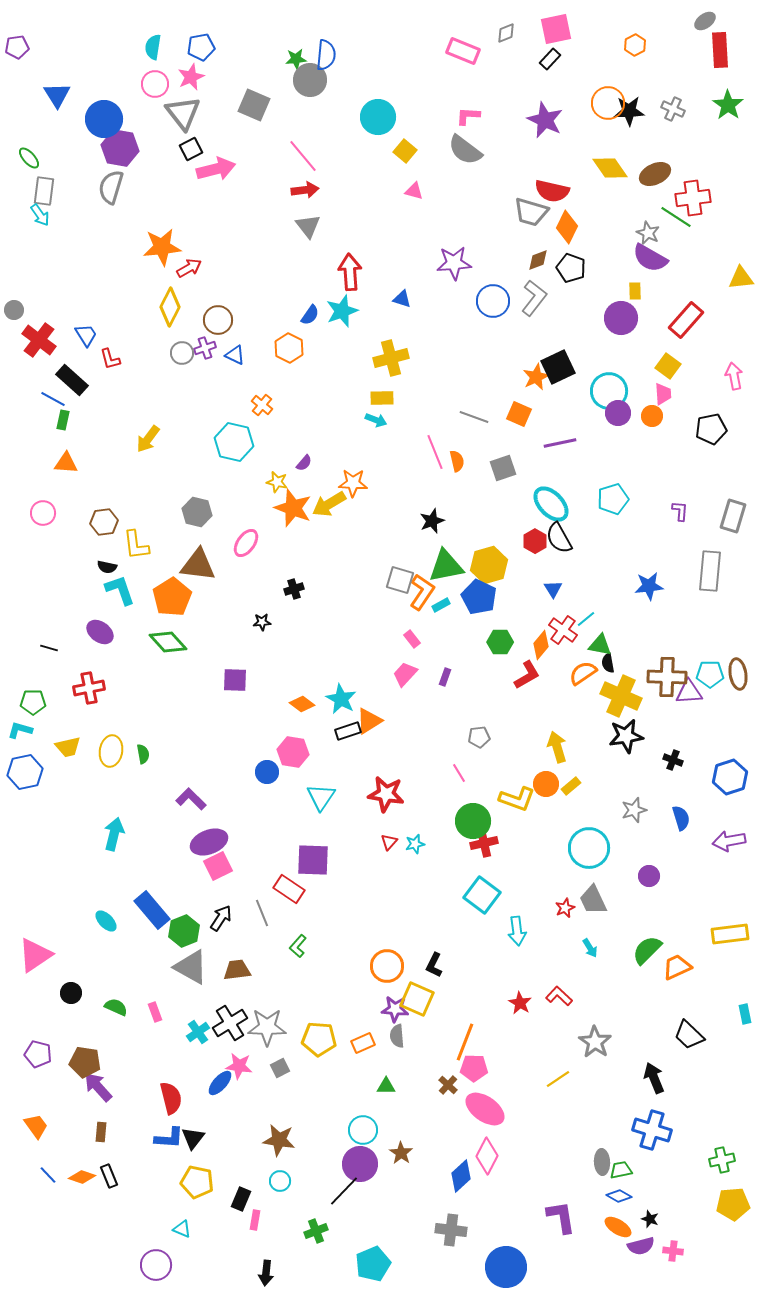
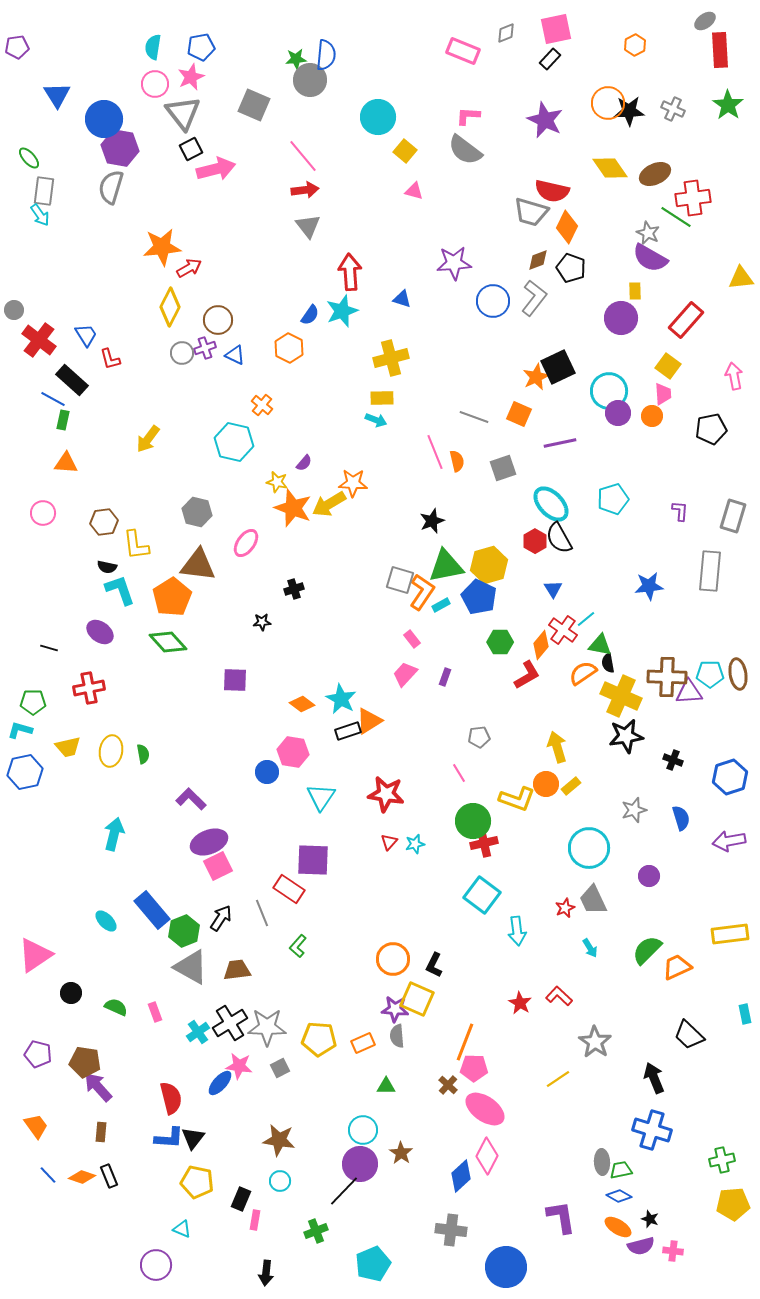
orange circle at (387, 966): moved 6 px right, 7 px up
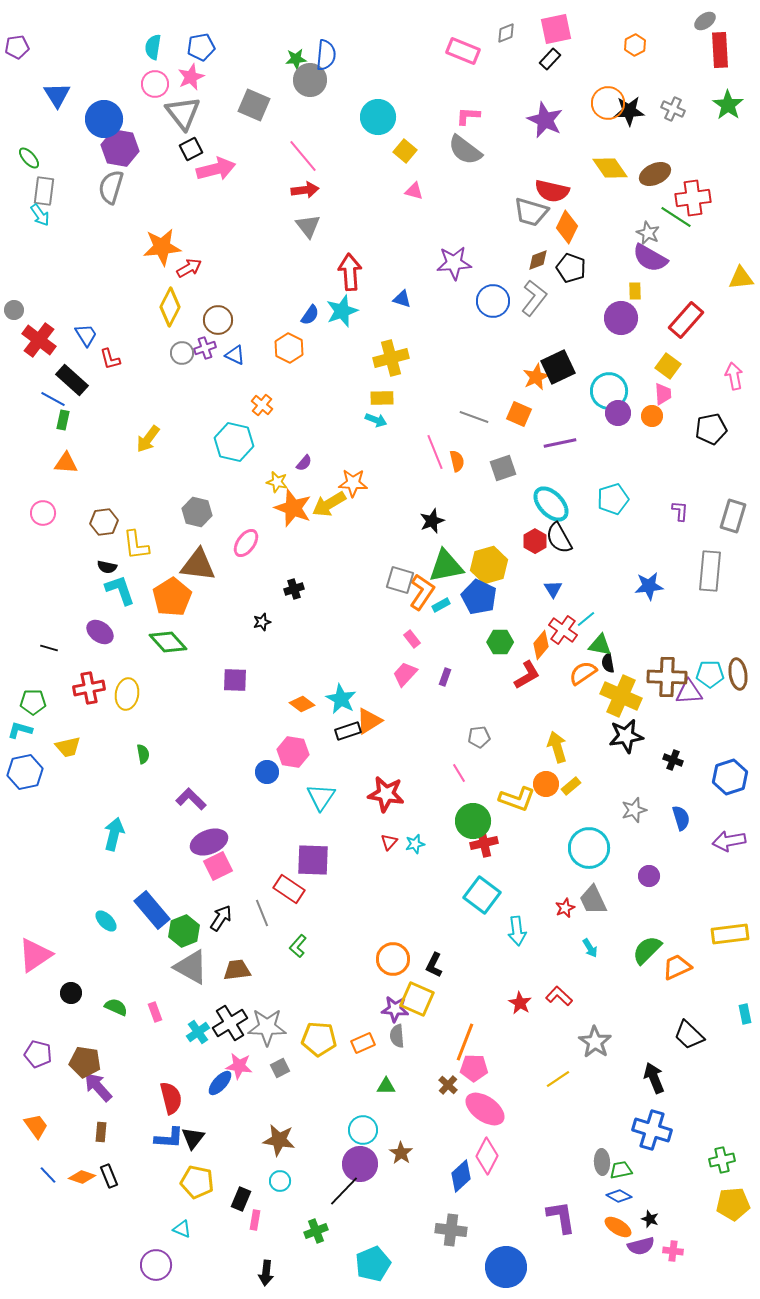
black star at (262, 622): rotated 12 degrees counterclockwise
yellow ellipse at (111, 751): moved 16 px right, 57 px up
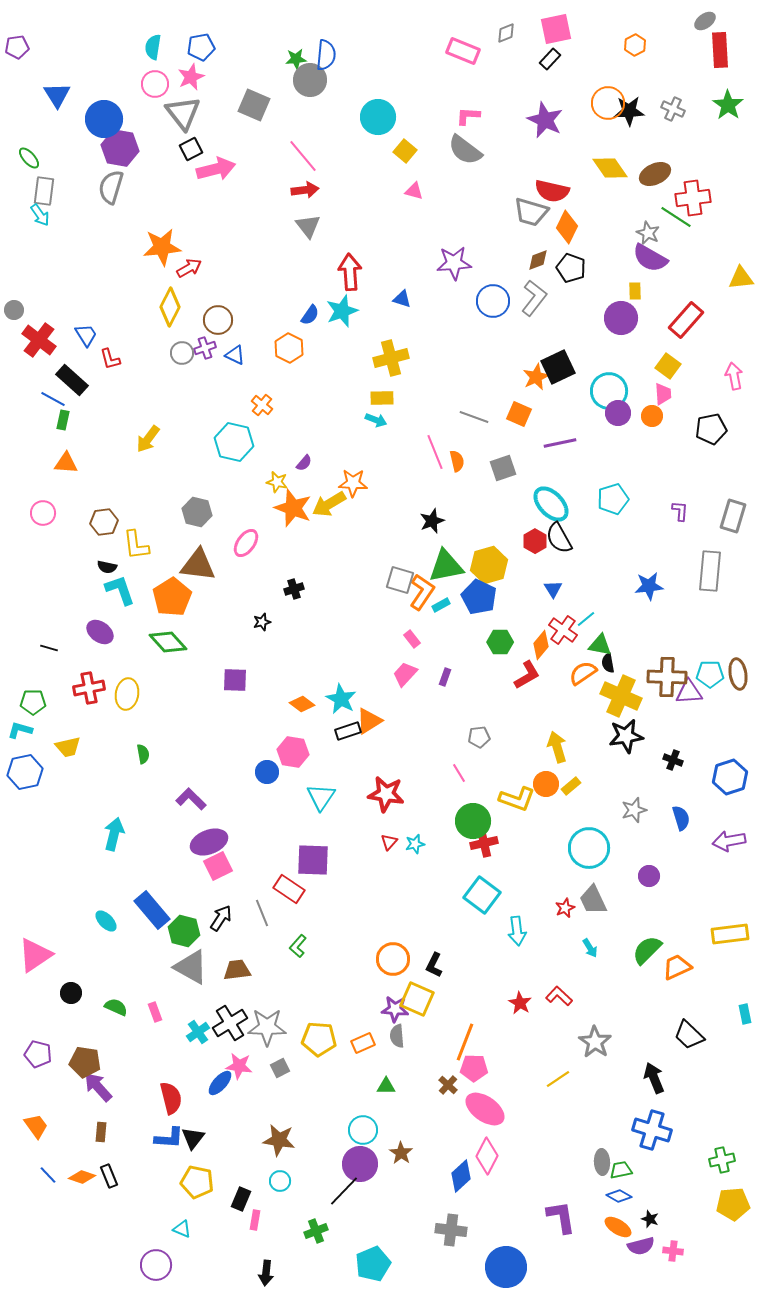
green hexagon at (184, 931): rotated 24 degrees counterclockwise
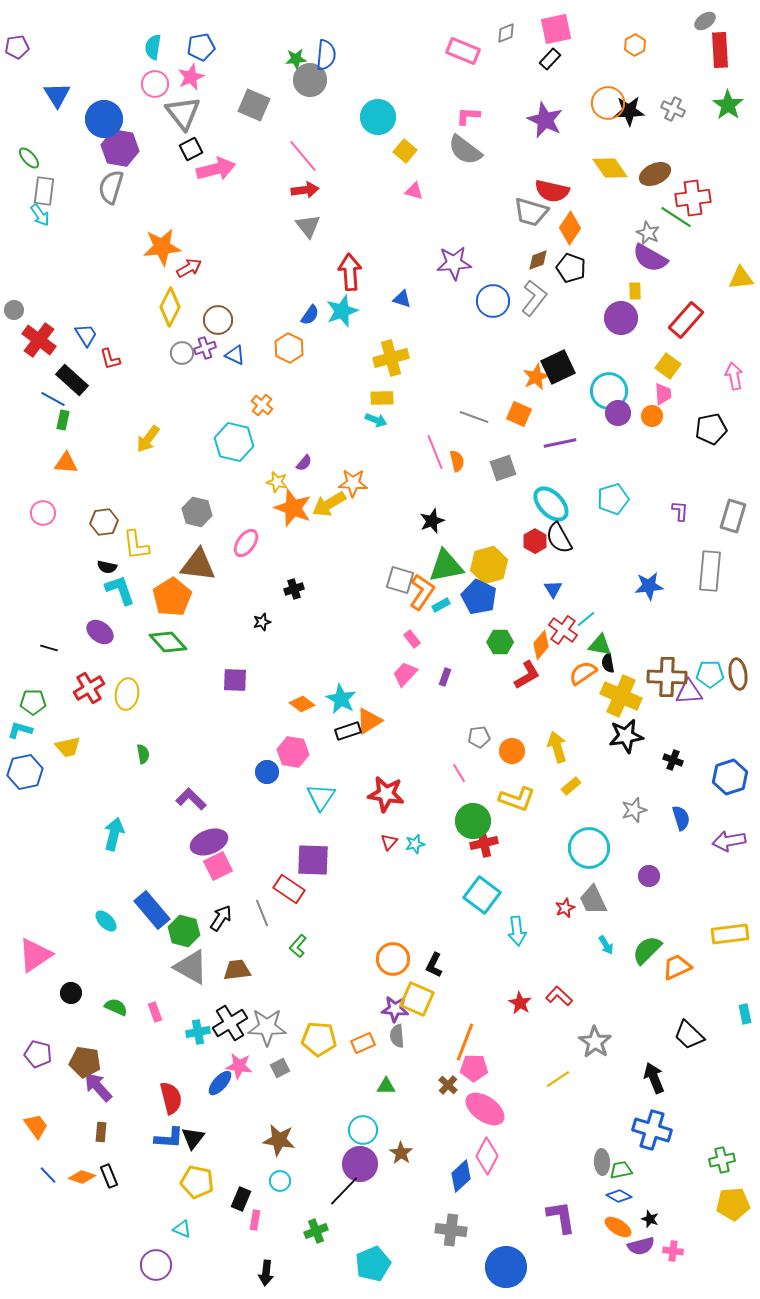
orange diamond at (567, 227): moved 3 px right, 1 px down; rotated 8 degrees clockwise
red cross at (89, 688): rotated 20 degrees counterclockwise
orange circle at (546, 784): moved 34 px left, 33 px up
cyan arrow at (590, 948): moved 16 px right, 3 px up
cyan cross at (198, 1032): rotated 25 degrees clockwise
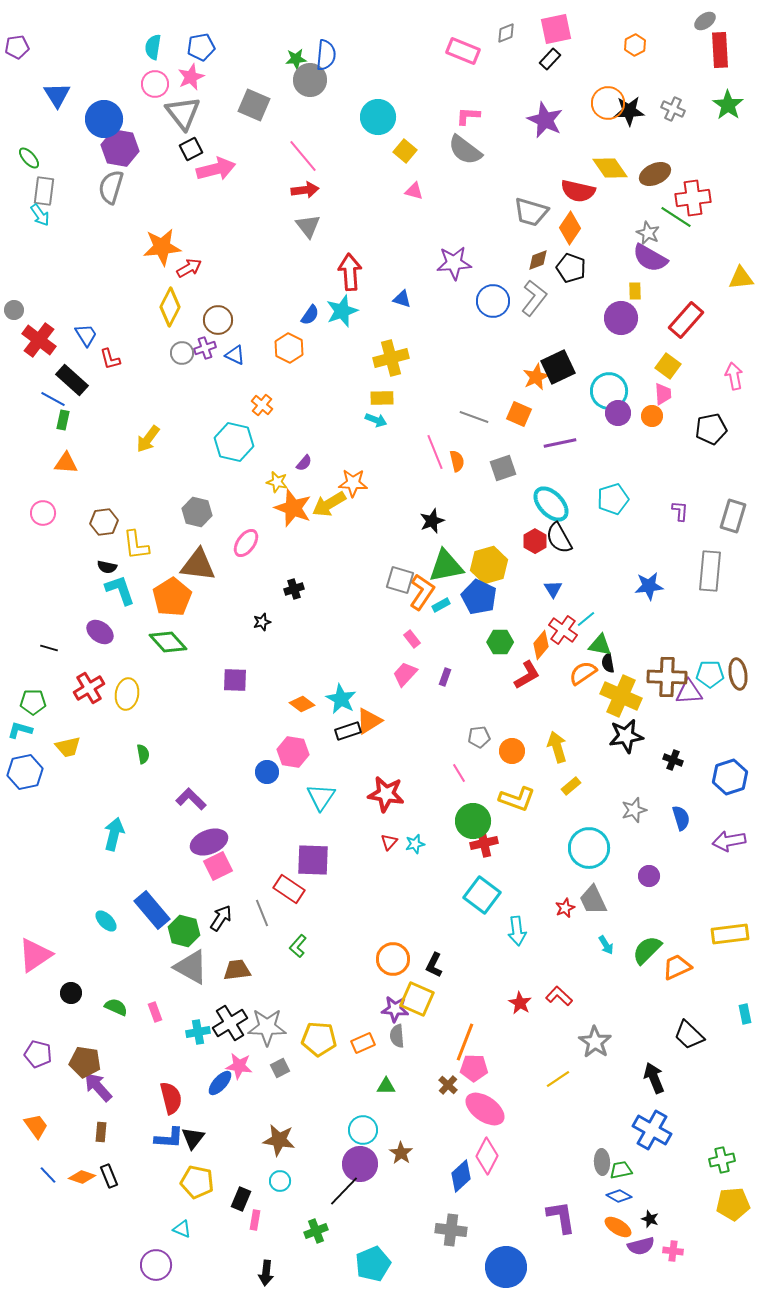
red semicircle at (552, 191): moved 26 px right
blue cross at (652, 1130): rotated 12 degrees clockwise
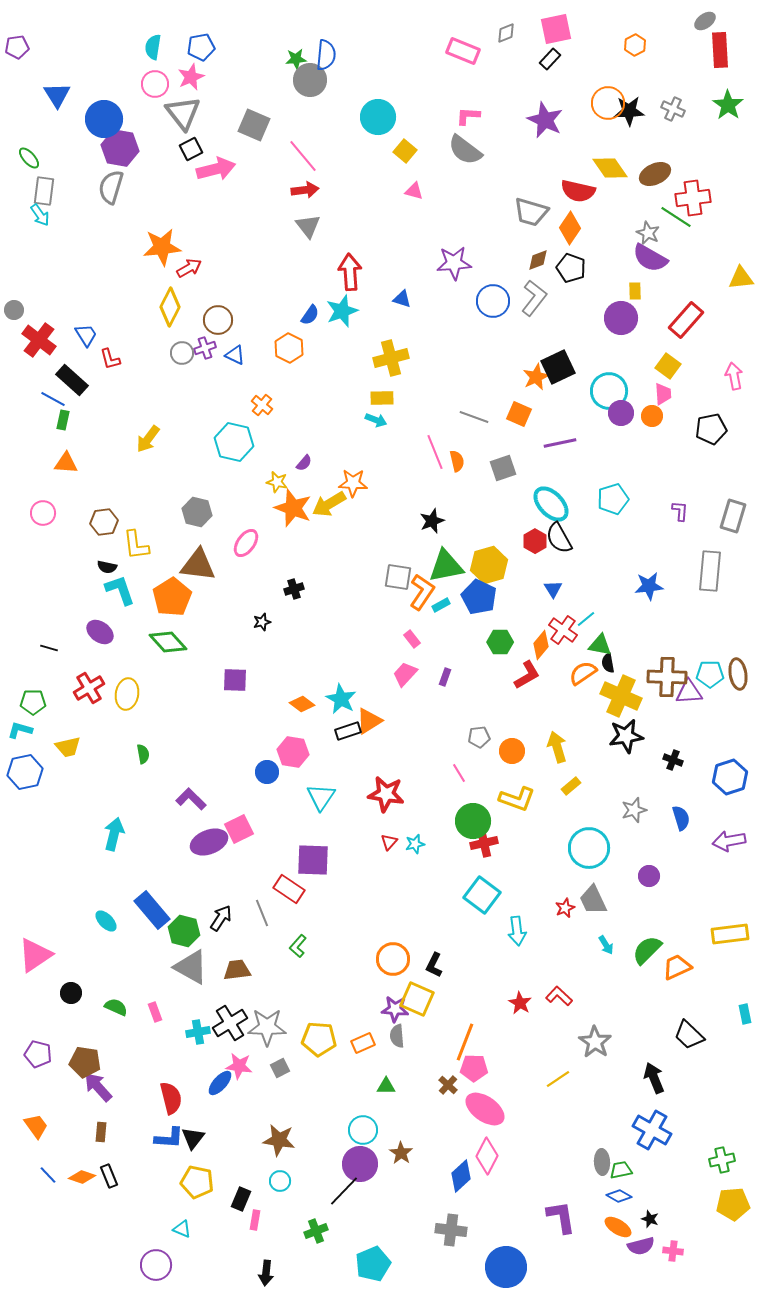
gray square at (254, 105): moved 20 px down
purple circle at (618, 413): moved 3 px right
gray square at (400, 580): moved 2 px left, 3 px up; rotated 8 degrees counterclockwise
pink square at (218, 866): moved 21 px right, 37 px up
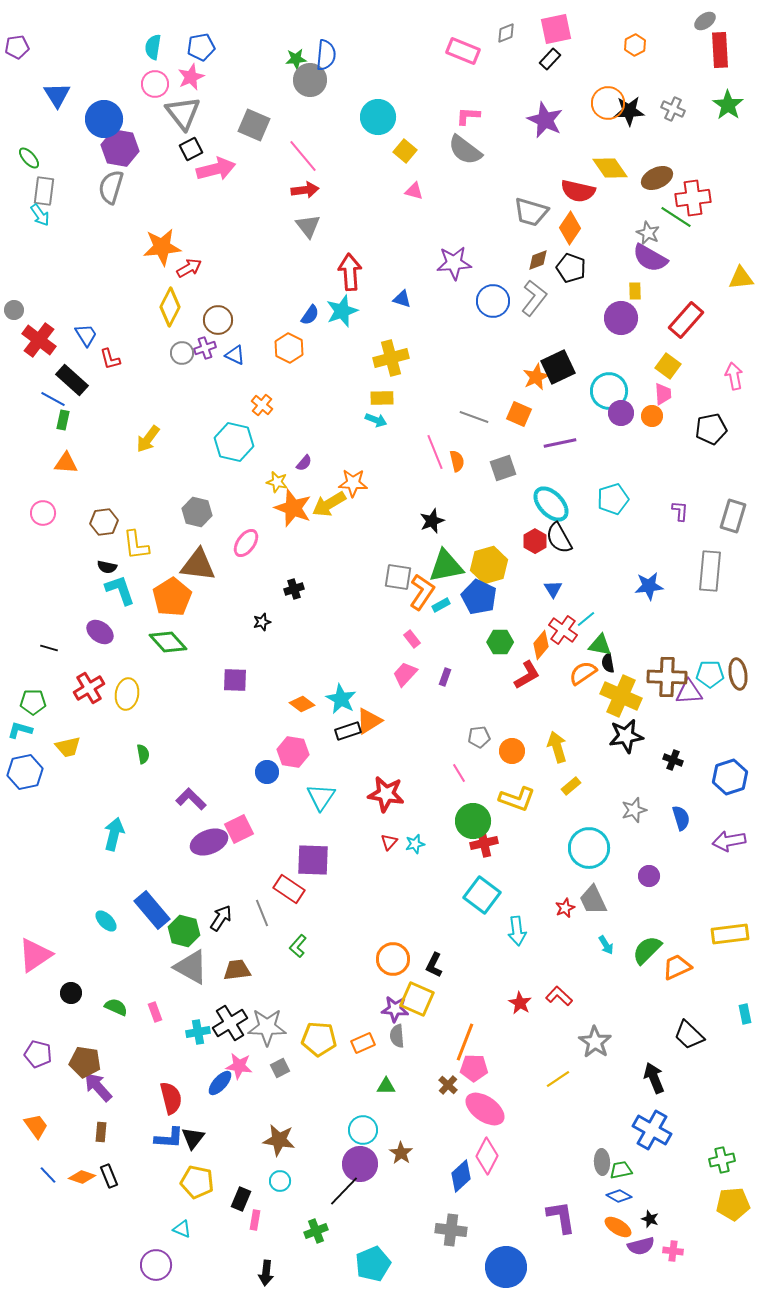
brown ellipse at (655, 174): moved 2 px right, 4 px down
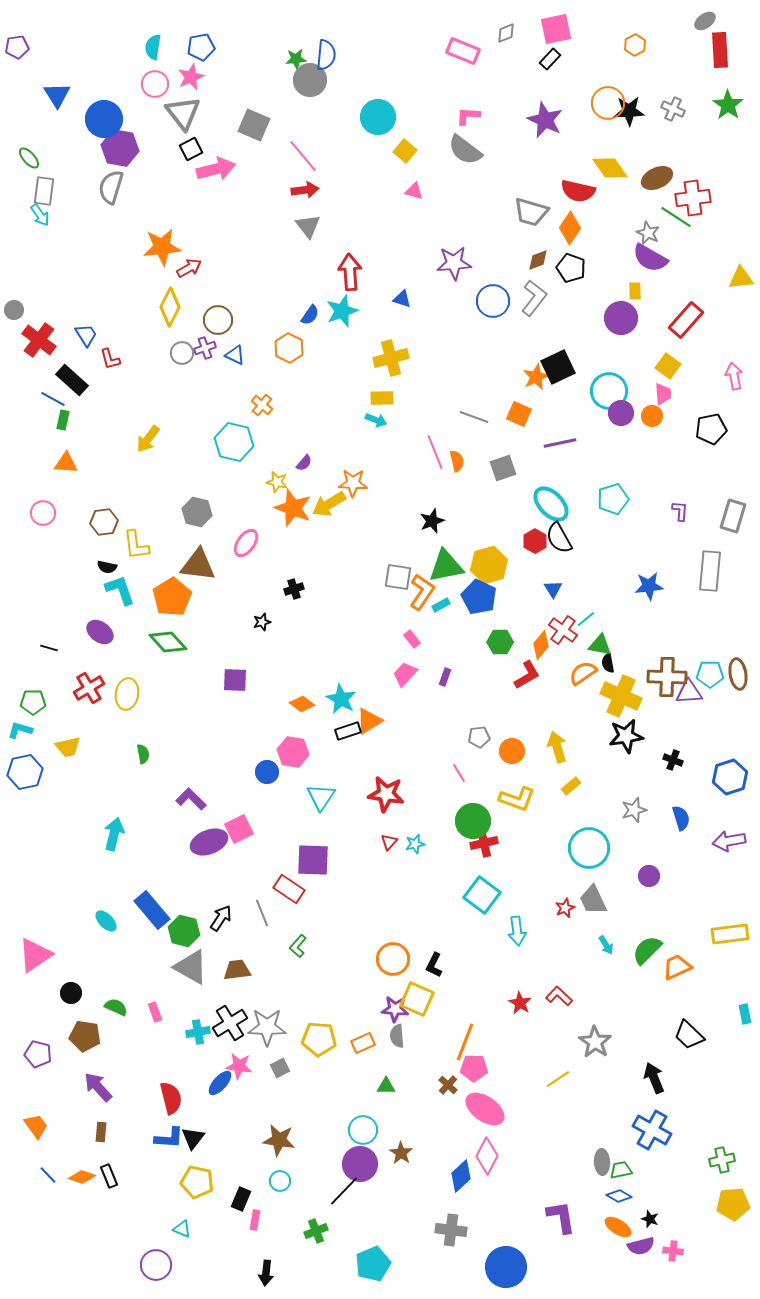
brown pentagon at (85, 1062): moved 26 px up
